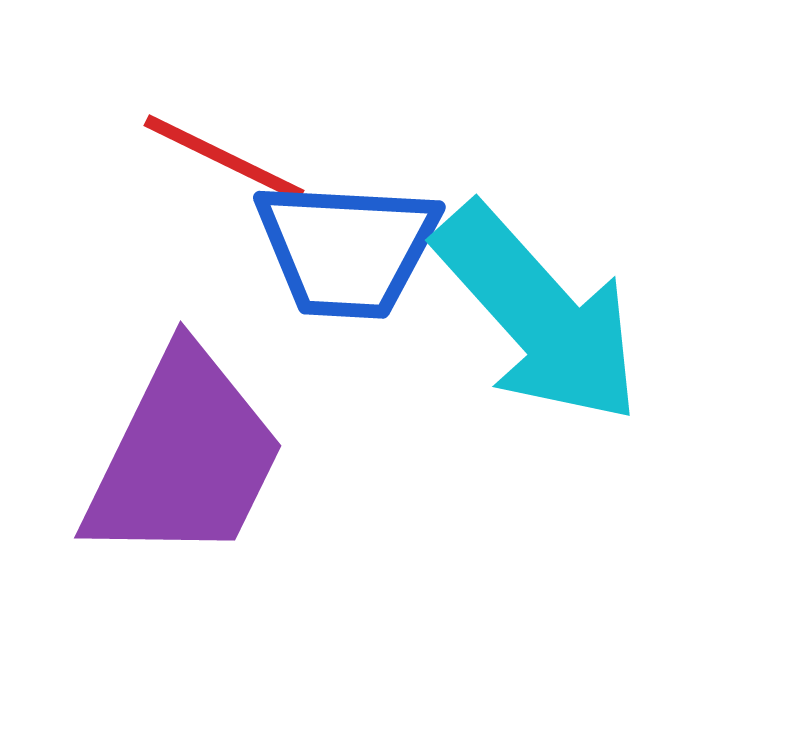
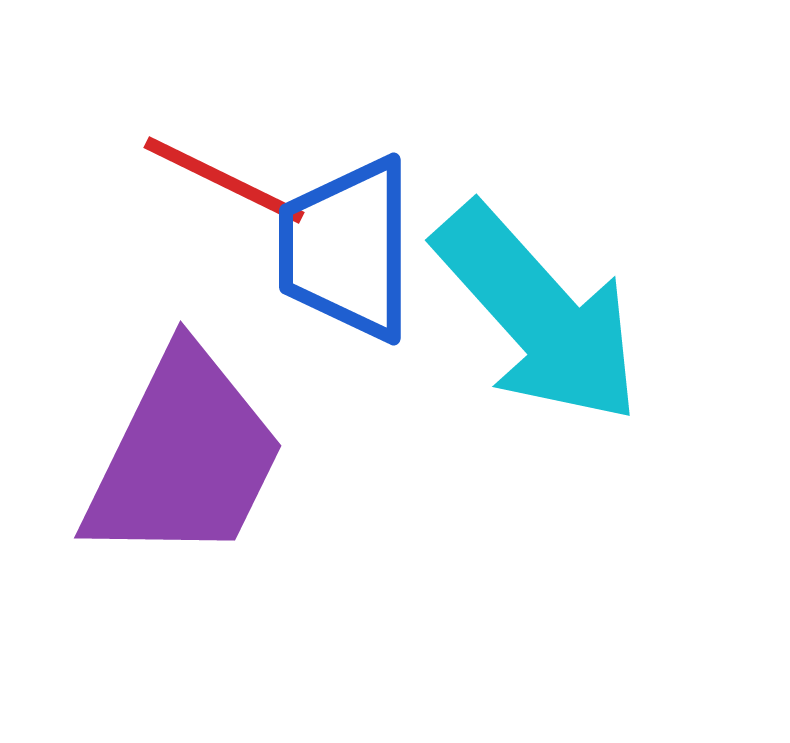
red line: moved 22 px down
blue trapezoid: rotated 87 degrees clockwise
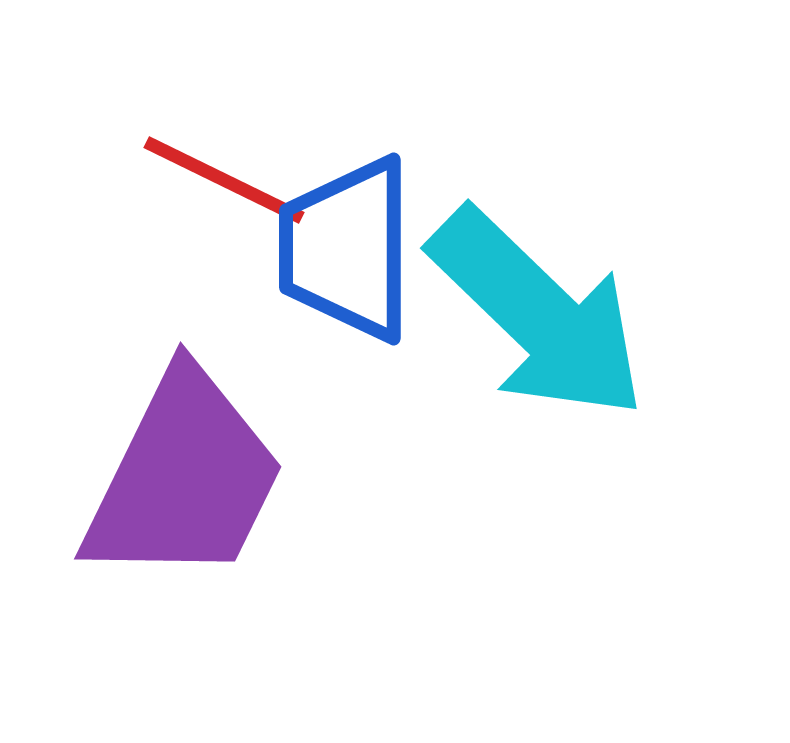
cyan arrow: rotated 4 degrees counterclockwise
purple trapezoid: moved 21 px down
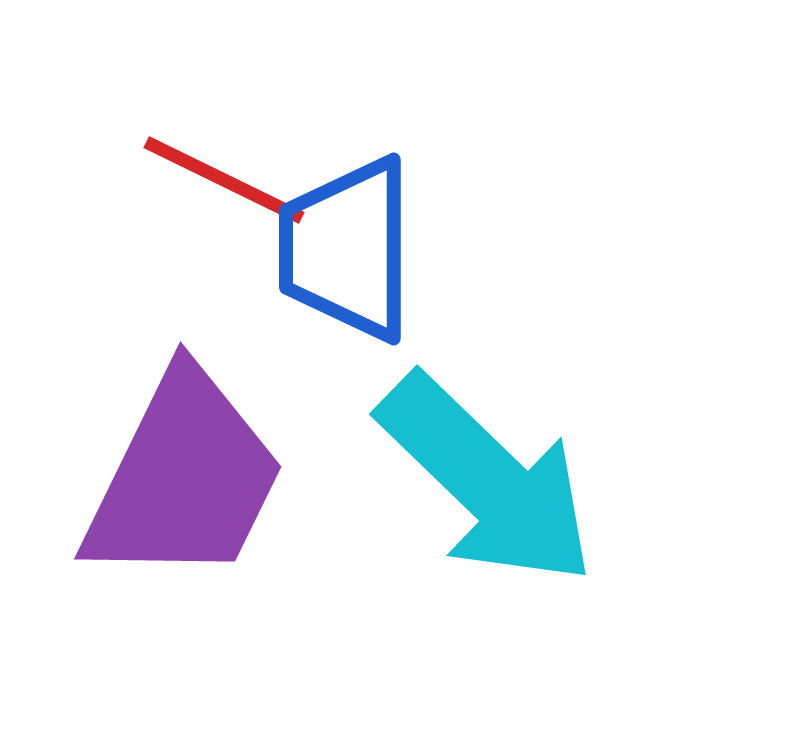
cyan arrow: moved 51 px left, 166 px down
